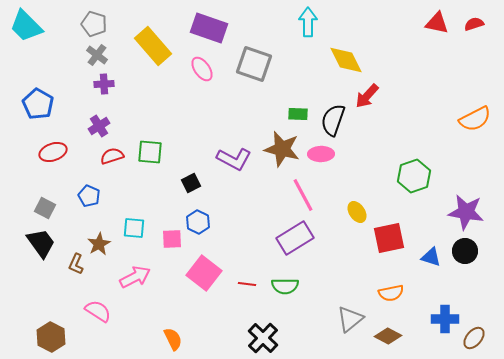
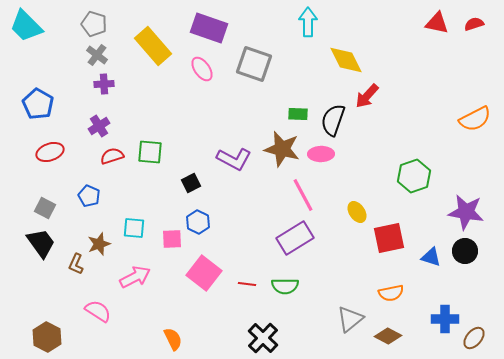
red ellipse at (53, 152): moved 3 px left
brown star at (99, 244): rotated 10 degrees clockwise
brown hexagon at (51, 337): moved 4 px left
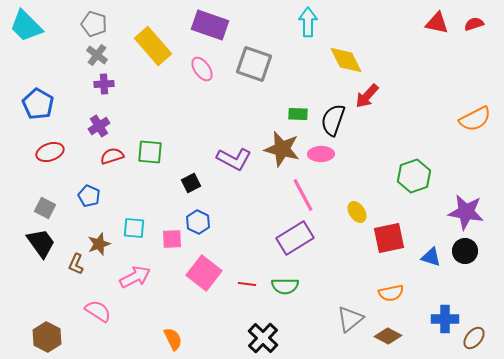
purple rectangle at (209, 28): moved 1 px right, 3 px up
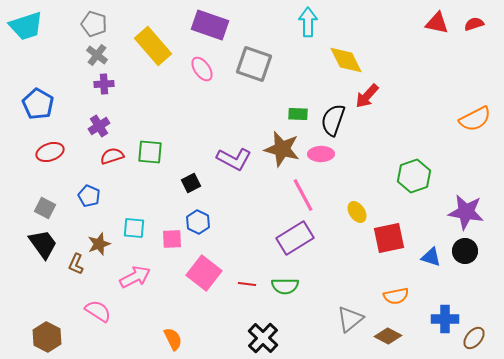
cyan trapezoid at (26, 26): rotated 63 degrees counterclockwise
black trapezoid at (41, 243): moved 2 px right, 1 px down
orange semicircle at (391, 293): moved 5 px right, 3 px down
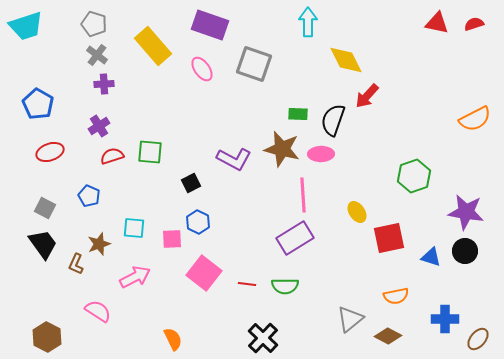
pink line at (303, 195): rotated 24 degrees clockwise
brown ellipse at (474, 338): moved 4 px right, 1 px down
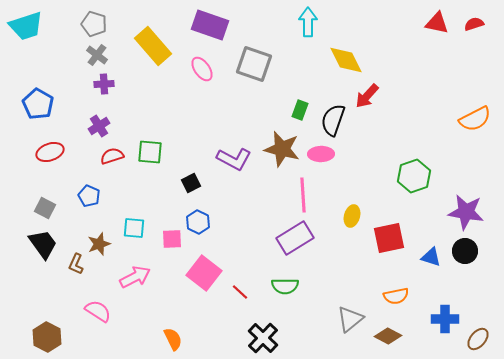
green rectangle at (298, 114): moved 2 px right, 4 px up; rotated 72 degrees counterclockwise
yellow ellipse at (357, 212): moved 5 px left, 4 px down; rotated 50 degrees clockwise
red line at (247, 284): moved 7 px left, 8 px down; rotated 36 degrees clockwise
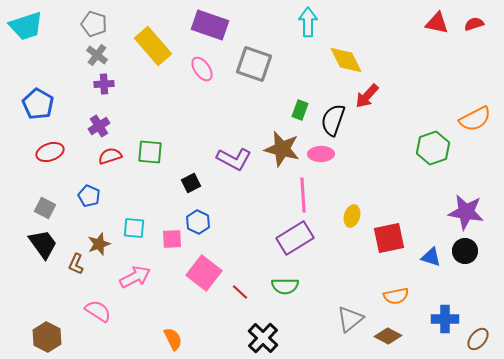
red semicircle at (112, 156): moved 2 px left
green hexagon at (414, 176): moved 19 px right, 28 px up
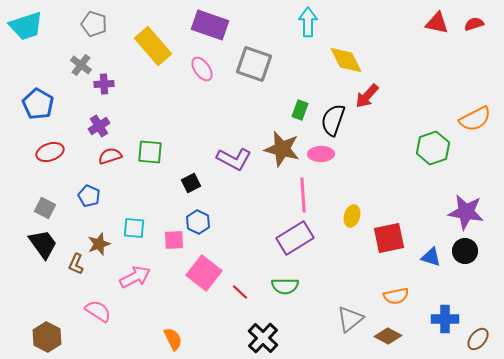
gray cross at (97, 55): moved 16 px left, 10 px down
pink square at (172, 239): moved 2 px right, 1 px down
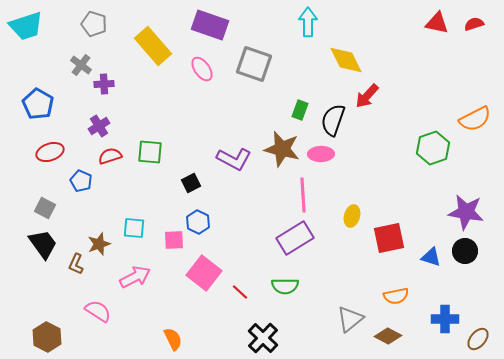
blue pentagon at (89, 196): moved 8 px left, 15 px up
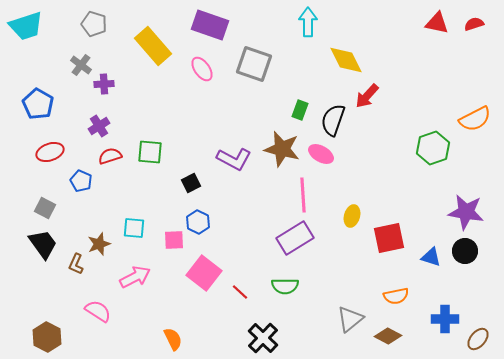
pink ellipse at (321, 154): rotated 30 degrees clockwise
